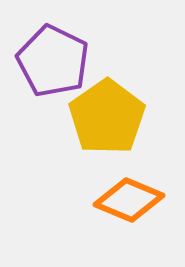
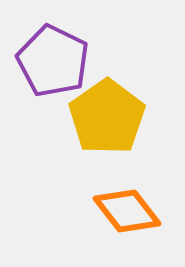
orange diamond: moved 2 px left, 11 px down; rotated 30 degrees clockwise
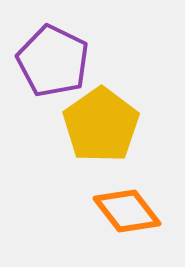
yellow pentagon: moved 6 px left, 8 px down
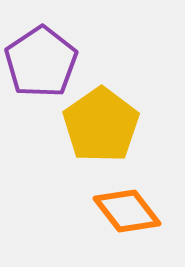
purple pentagon: moved 12 px left, 1 px down; rotated 12 degrees clockwise
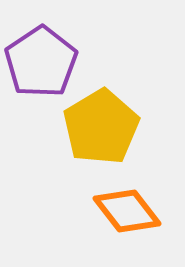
yellow pentagon: moved 2 px down; rotated 4 degrees clockwise
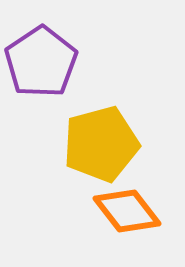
yellow pentagon: moved 17 px down; rotated 16 degrees clockwise
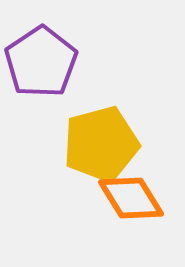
orange diamond: moved 4 px right, 13 px up; rotated 6 degrees clockwise
